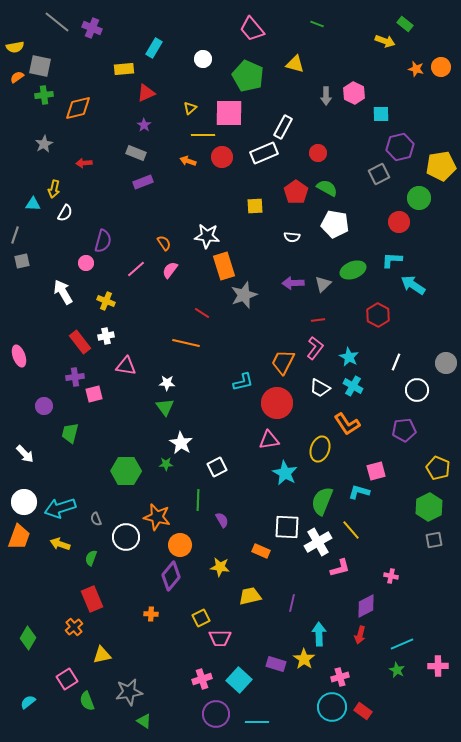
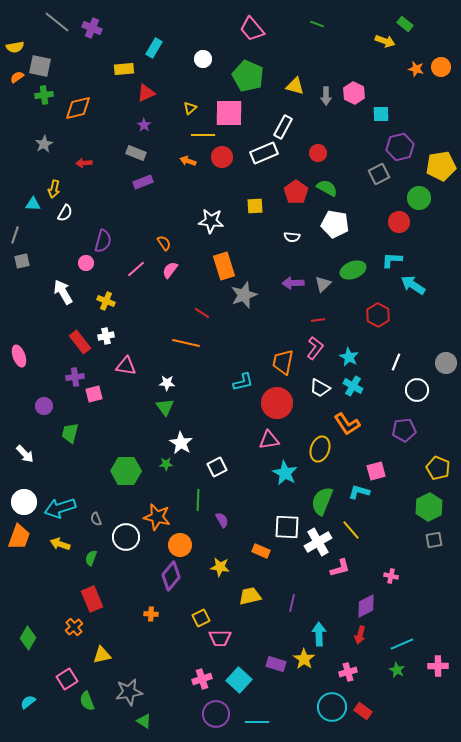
yellow triangle at (295, 64): moved 22 px down
white star at (207, 236): moved 4 px right, 15 px up
orange trapezoid at (283, 362): rotated 16 degrees counterclockwise
pink cross at (340, 677): moved 8 px right, 5 px up
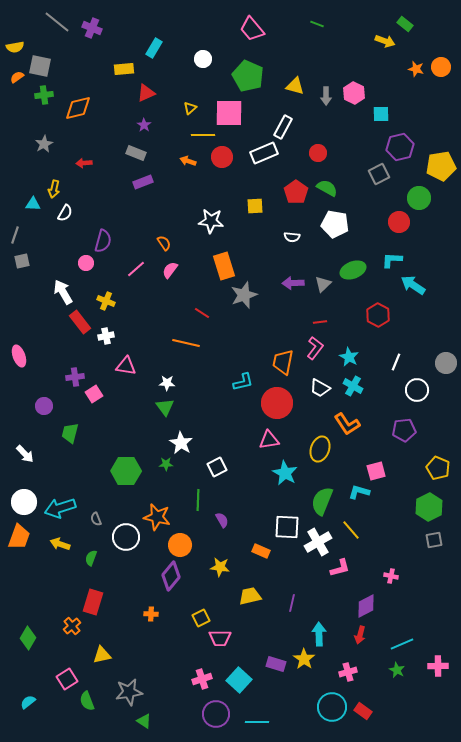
red line at (318, 320): moved 2 px right, 2 px down
red rectangle at (80, 342): moved 20 px up
pink square at (94, 394): rotated 18 degrees counterclockwise
red rectangle at (92, 599): moved 1 px right, 3 px down; rotated 40 degrees clockwise
orange cross at (74, 627): moved 2 px left, 1 px up
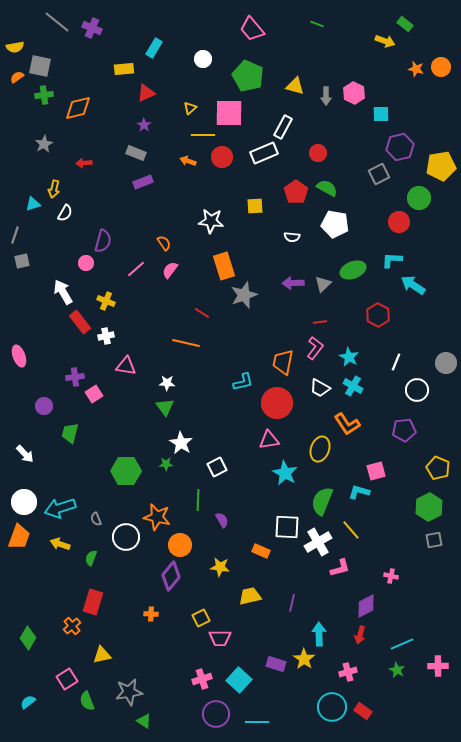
cyan triangle at (33, 204): rotated 21 degrees counterclockwise
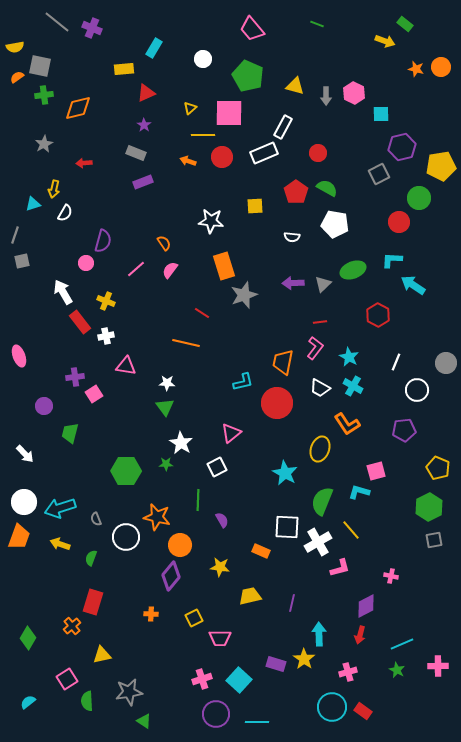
purple hexagon at (400, 147): moved 2 px right
pink triangle at (269, 440): moved 38 px left, 7 px up; rotated 30 degrees counterclockwise
yellow square at (201, 618): moved 7 px left
green semicircle at (87, 701): rotated 18 degrees clockwise
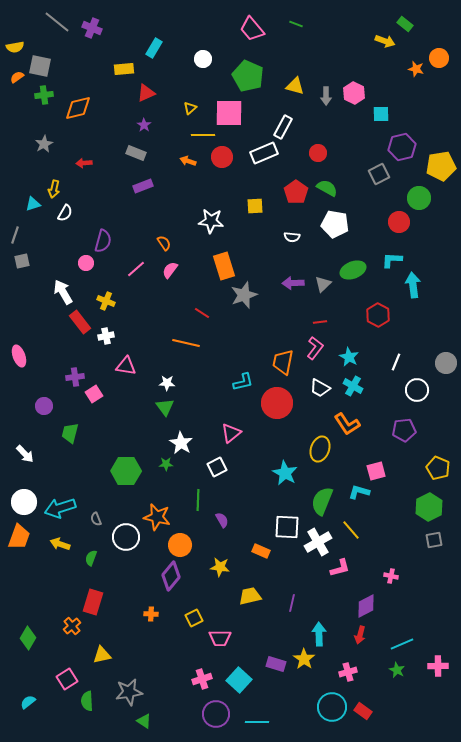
green line at (317, 24): moved 21 px left
orange circle at (441, 67): moved 2 px left, 9 px up
purple rectangle at (143, 182): moved 4 px down
cyan arrow at (413, 285): rotated 50 degrees clockwise
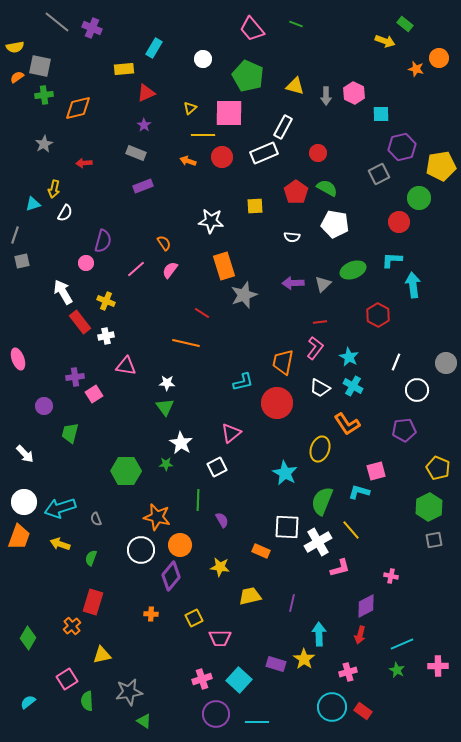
pink ellipse at (19, 356): moved 1 px left, 3 px down
white circle at (126, 537): moved 15 px right, 13 px down
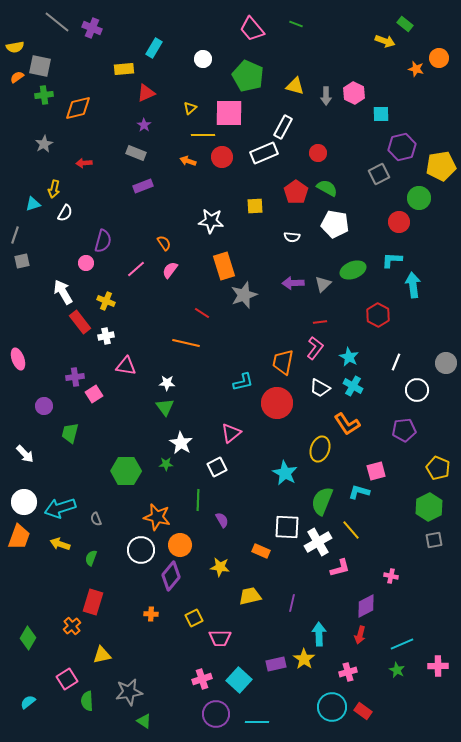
purple rectangle at (276, 664): rotated 30 degrees counterclockwise
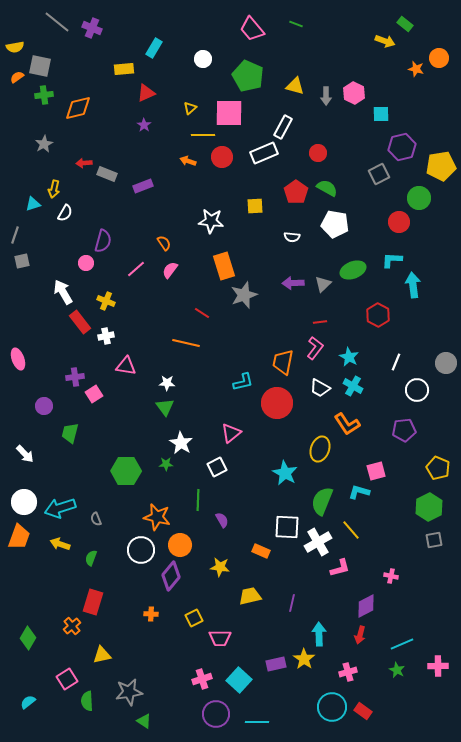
gray rectangle at (136, 153): moved 29 px left, 21 px down
